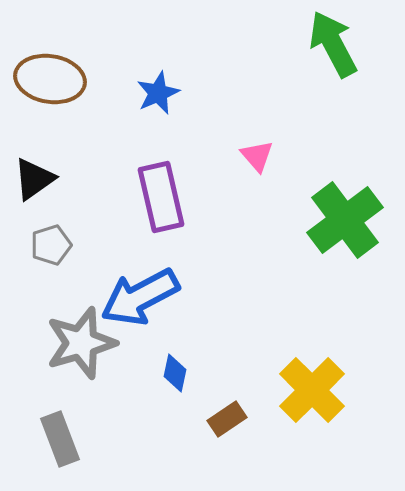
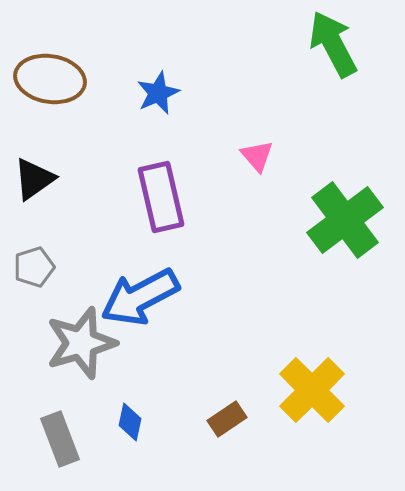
gray pentagon: moved 17 px left, 22 px down
blue diamond: moved 45 px left, 49 px down
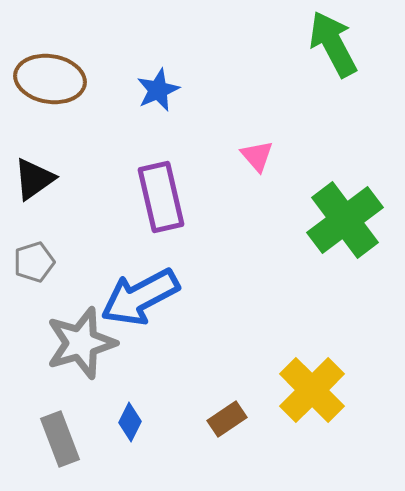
blue star: moved 3 px up
gray pentagon: moved 5 px up
blue diamond: rotated 15 degrees clockwise
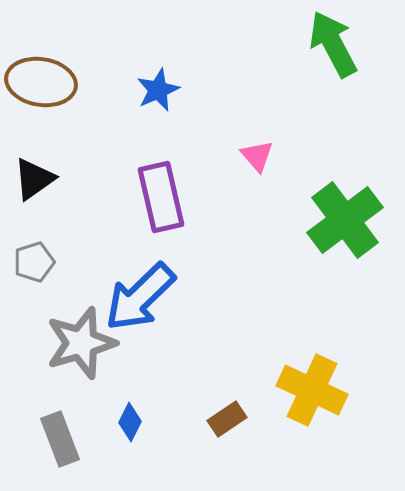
brown ellipse: moved 9 px left, 3 px down
blue arrow: rotated 16 degrees counterclockwise
yellow cross: rotated 20 degrees counterclockwise
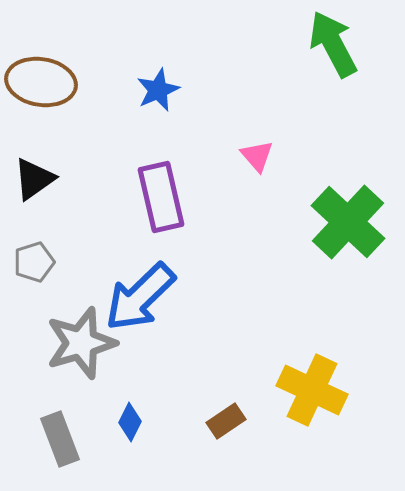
green cross: moved 3 px right, 2 px down; rotated 10 degrees counterclockwise
brown rectangle: moved 1 px left, 2 px down
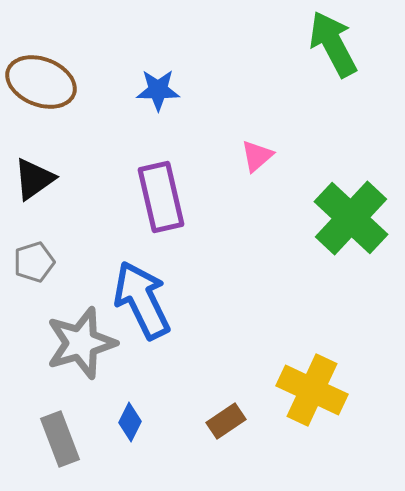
brown ellipse: rotated 12 degrees clockwise
blue star: rotated 24 degrees clockwise
pink triangle: rotated 30 degrees clockwise
green cross: moved 3 px right, 4 px up
blue arrow: moved 2 px right, 3 px down; rotated 108 degrees clockwise
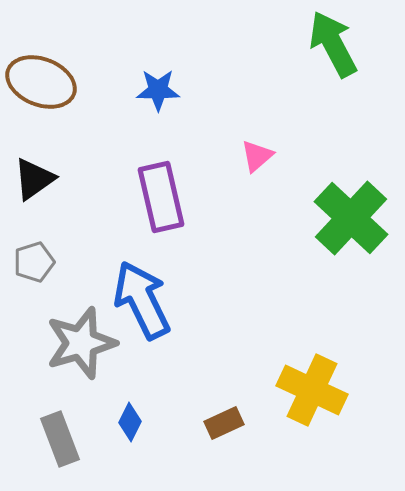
brown rectangle: moved 2 px left, 2 px down; rotated 9 degrees clockwise
